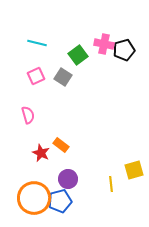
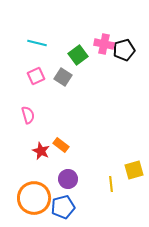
red star: moved 2 px up
blue pentagon: moved 3 px right, 6 px down
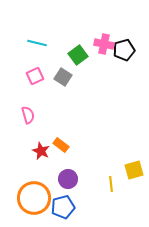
pink square: moved 1 px left
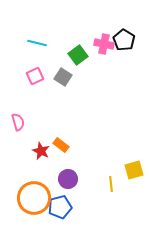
black pentagon: moved 10 px up; rotated 25 degrees counterclockwise
pink semicircle: moved 10 px left, 7 px down
blue pentagon: moved 3 px left
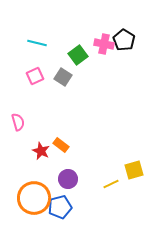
yellow line: rotated 70 degrees clockwise
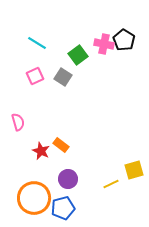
cyan line: rotated 18 degrees clockwise
blue pentagon: moved 3 px right, 1 px down
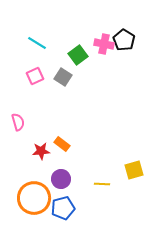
orange rectangle: moved 1 px right, 1 px up
red star: rotated 30 degrees counterclockwise
purple circle: moved 7 px left
yellow line: moved 9 px left; rotated 28 degrees clockwise
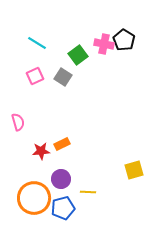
orange rectangle: rotated 63 degrees counterclockwise
yellow line: moved 14 px left, 8 px down
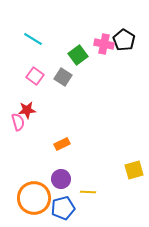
cyan line: moved 4 px left, 4 px up
pink square: rotated 30 degrees counterclockwise
red star: moved 14 px left, 41 px up
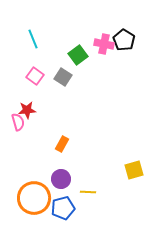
cyan line: rotated 36 degrees clockwise
orange rectangle: rotated 35 degrees counterclockwise
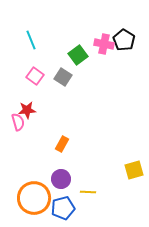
cyan line: moved 2 px left, 1 px down
